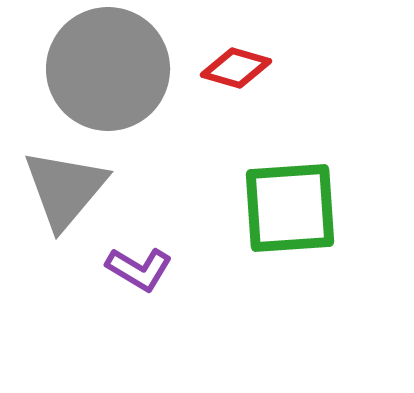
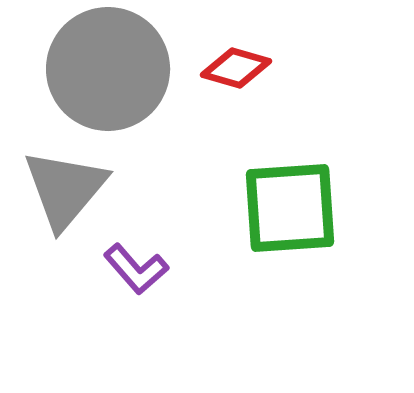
purple L-shape: moved 3 px left; rotated 18 degrees clockwise
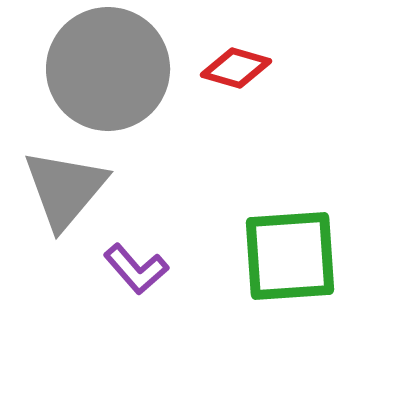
green square: moved 48 px down
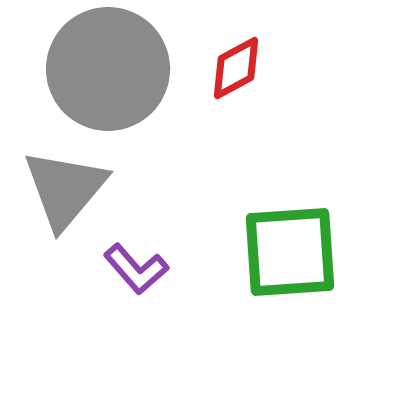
red diamond: rotated 44 degrees counterclockwise
green square: moved 4 px up
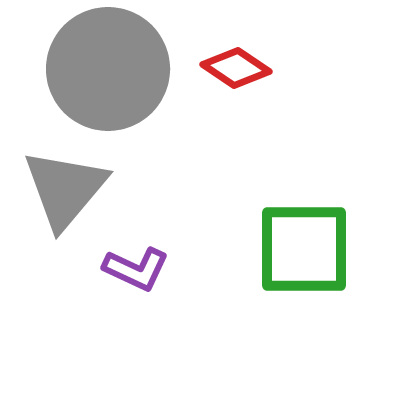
red diamond: rotated 62 degrees clockwise
green square: moved 14 px right, 3 px up; rotated 4 degrees clockwise
purple L-shape: rotated 24 degrees counterclockwise
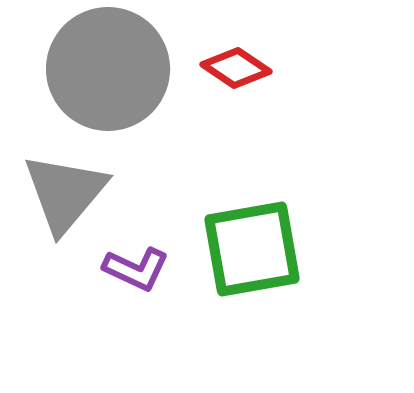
gray triangle: moved 4 px down
green square: moved 52 px left; rotated 10 degrees counterclockwise
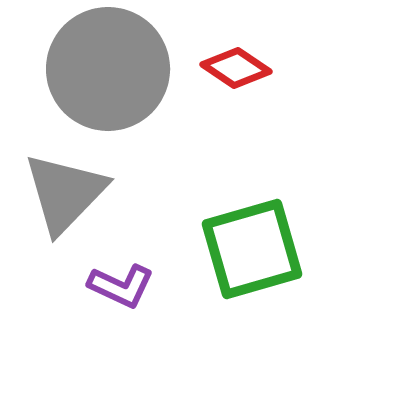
gray triangle: rotated 4 degrees clockwise
green square: rotated 6 degrees counterclockwise
purple L-shape: moved 15 px left, 17 px down
